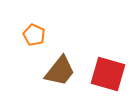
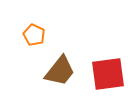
red square: rotated 24 degrees counterclockwise
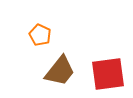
orange pentagon: moved 6 px right
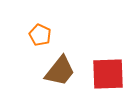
red square: rotated 6 degrees clockwise
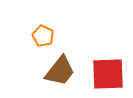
orange pentagon: moved 3 px right, 1 px down
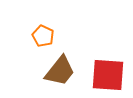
red square: moved 1 px down; rotated 6 degrees clockwise
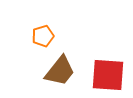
orange pentagon: rotated 30 degrees clockwise
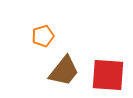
brown trapezoid: moved 4 px right
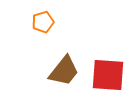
orange pentagon: moved 14 px up
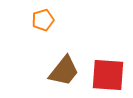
orange pentagon: moved 2 px up
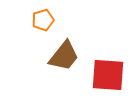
brown trapezoid: moved 15 px up
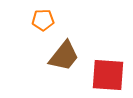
orange pentagon: rotated 15 degrees clockwise
